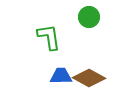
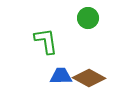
green circle: moved 1 px left, 1 px down
green L-shape: moved 3 px left, 4 px down
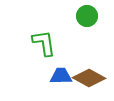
green circle: moved 1 px left, 2 px up
green L-shape: moved 2 px left, 2 px down
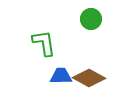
green circle: moved 4 px right, 3 px down
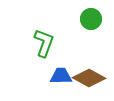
green L-shape: rotated 28 degrees clockwise
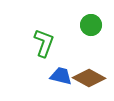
green circle: moved 6 px down
blue trapezoid: rotated 15 degrees clockwise
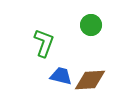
brown diamond: moved 1 px right, 2 px down; rotated 32 degrees counterclockwise
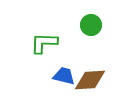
green L-shape: rotated 108 degrees counterclockwise
blue trapezoid: moved 3 px right
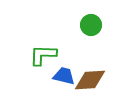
green L-shape: moved 1 px left, 12 px down
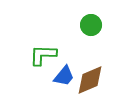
blue trapezoid: rotated 115 degrees clockwise
brown diamond: rotated 20 degrees counterclockwise
